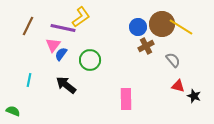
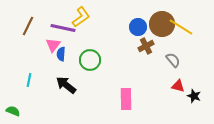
blue semicircle: rotated 32 degrees counterclockwise
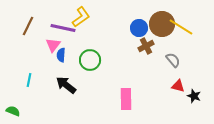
blue circle: moved 1 px right, 1 px down
blue semicircle: moved 1 px down
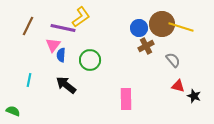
yellow line: rotated 15 degrees counterclockwise
